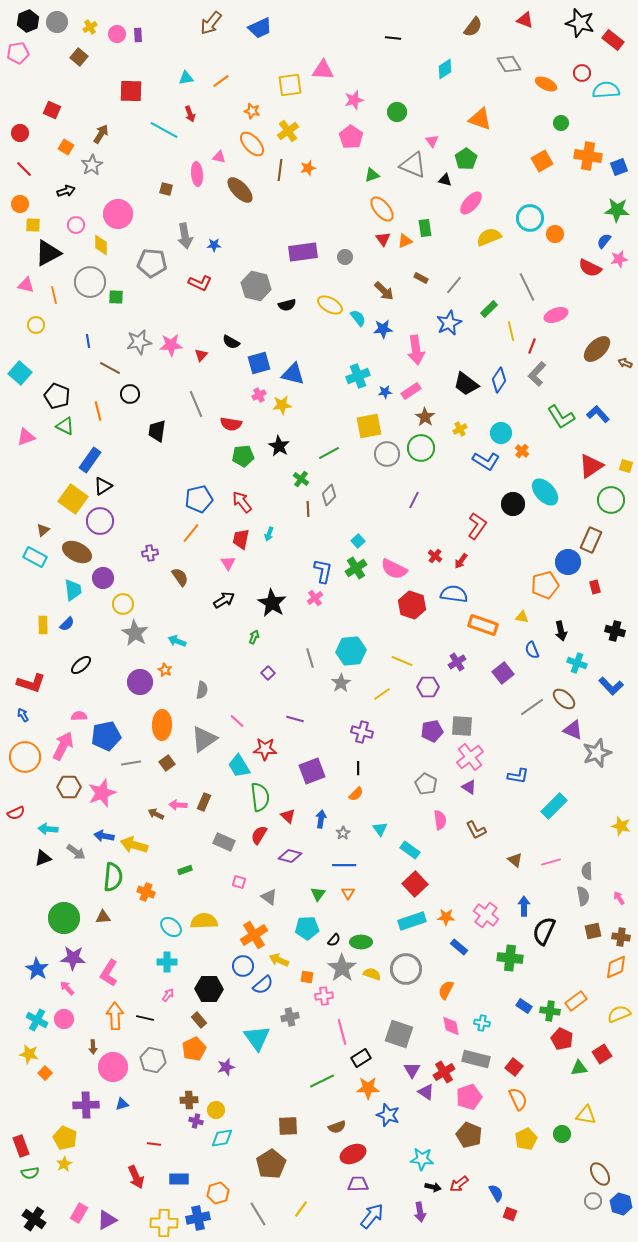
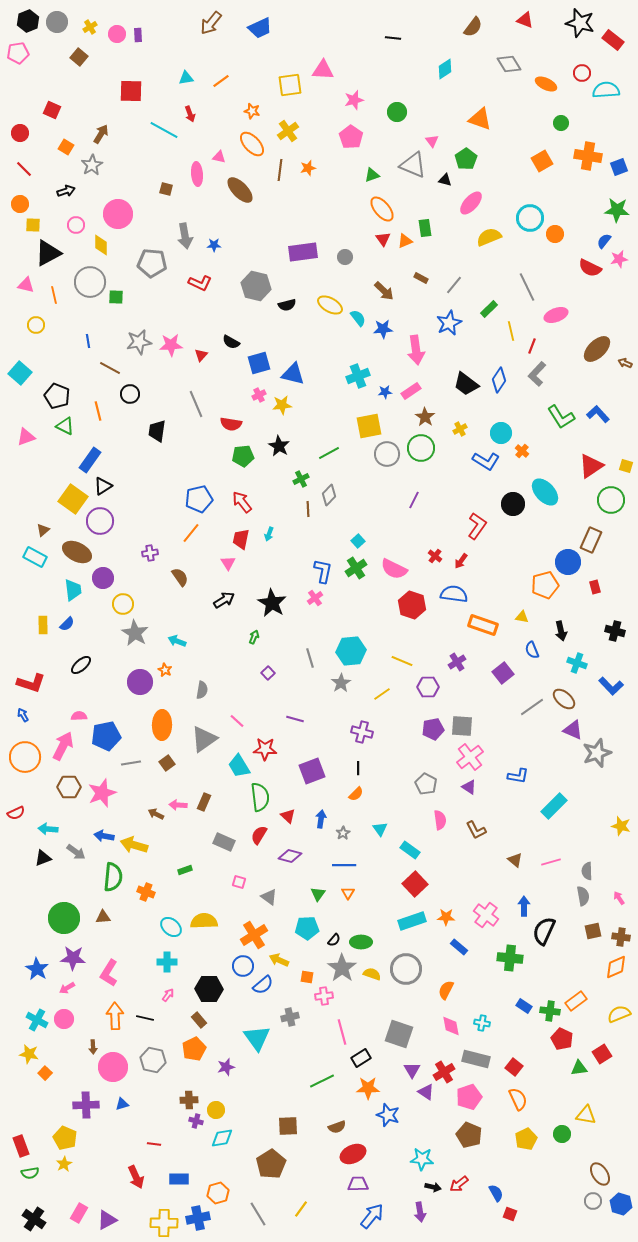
green cross at (301, 479): rotated 28 degrees clockwise
purple pentagon at (432, 731): moved 1 px right, 2 px up
pink arrow at (67, 988): rotated 77 degrees counterclockwise
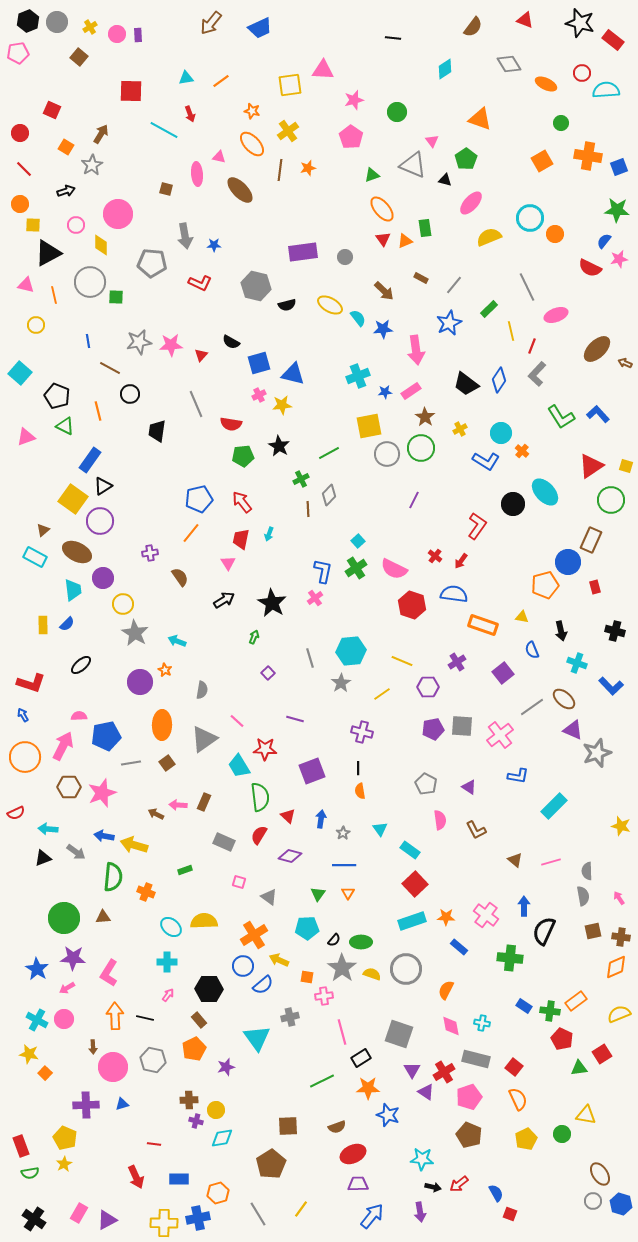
pink cross at (470, 757): moved 30 px right, 22 px up
orange semicircle at (356, 794): moved 4 px right, 3 px up; rotated 126 degrees clockwise
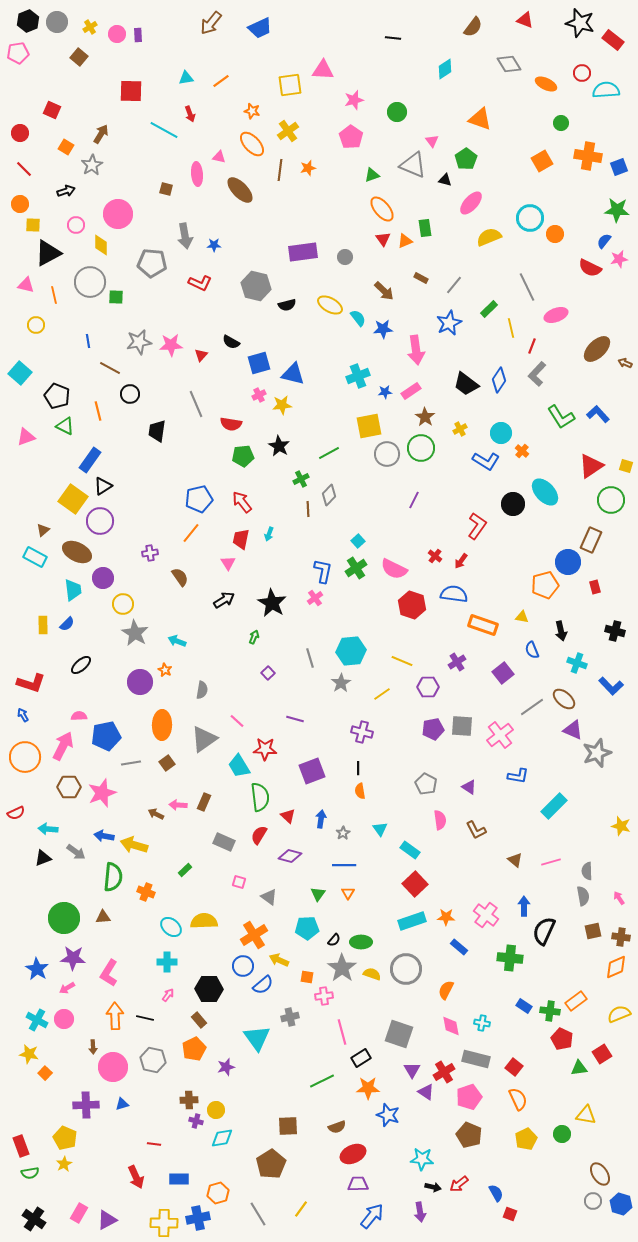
yellow line at (511, 331): moved 3 px up
green rectangle at (185, 870): rotated 24 degrees counterclockwise
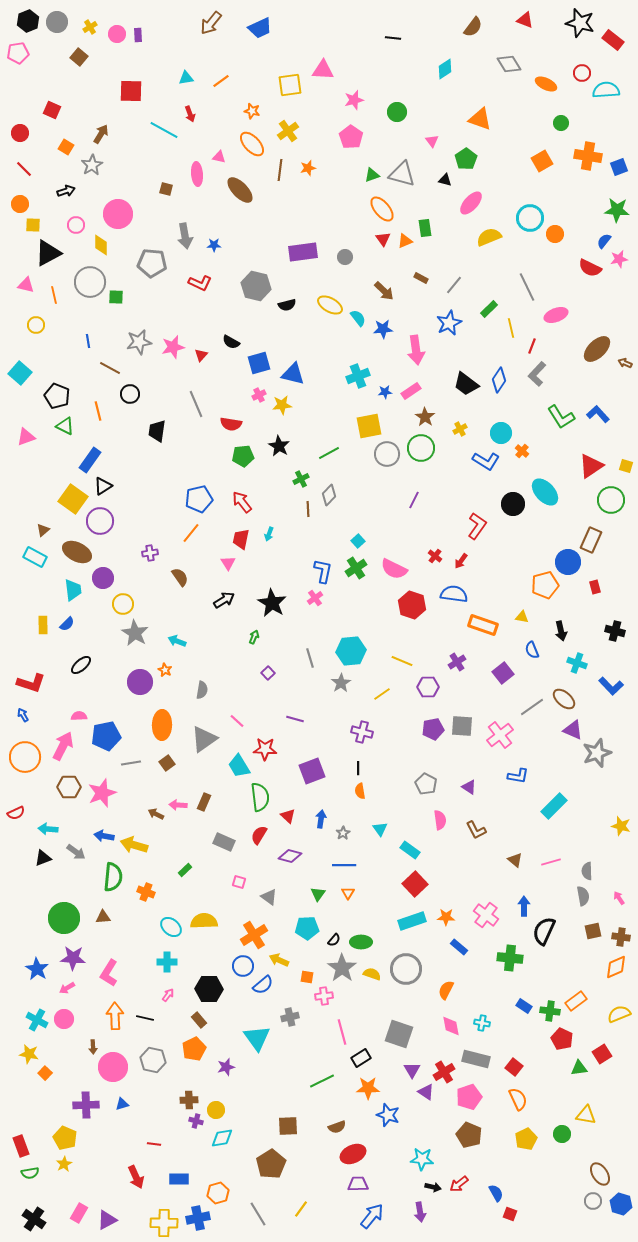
gray triangle at (413, 165): moved 11 px left, 9 px down; rotated 8 degrees counterclockwise
pink star at (171, 345): moved 2 px right, 2 px down; rotated 10 degrees counterclockwise
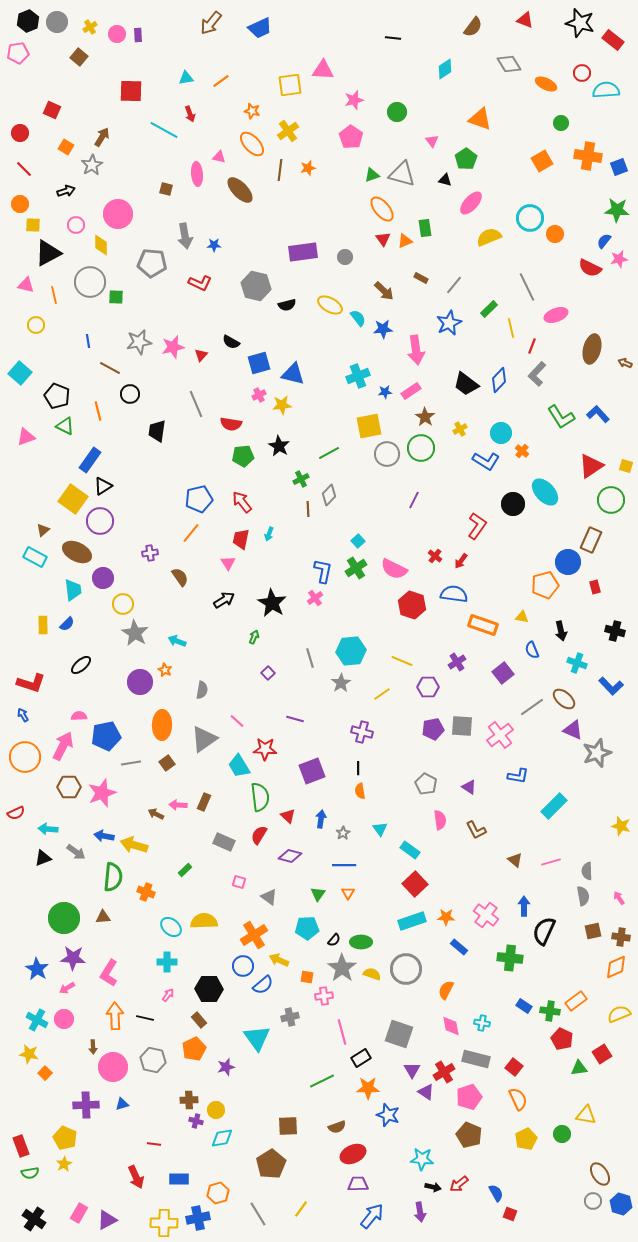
brown arrow at (101, 134): moved 1 px right, 3 px down
brown ellipse at (597, 349): moved 5 px left; rotated 32 degrees counterclockwise
blue diamond at (499, 380): rotated 10 degrees clockwise
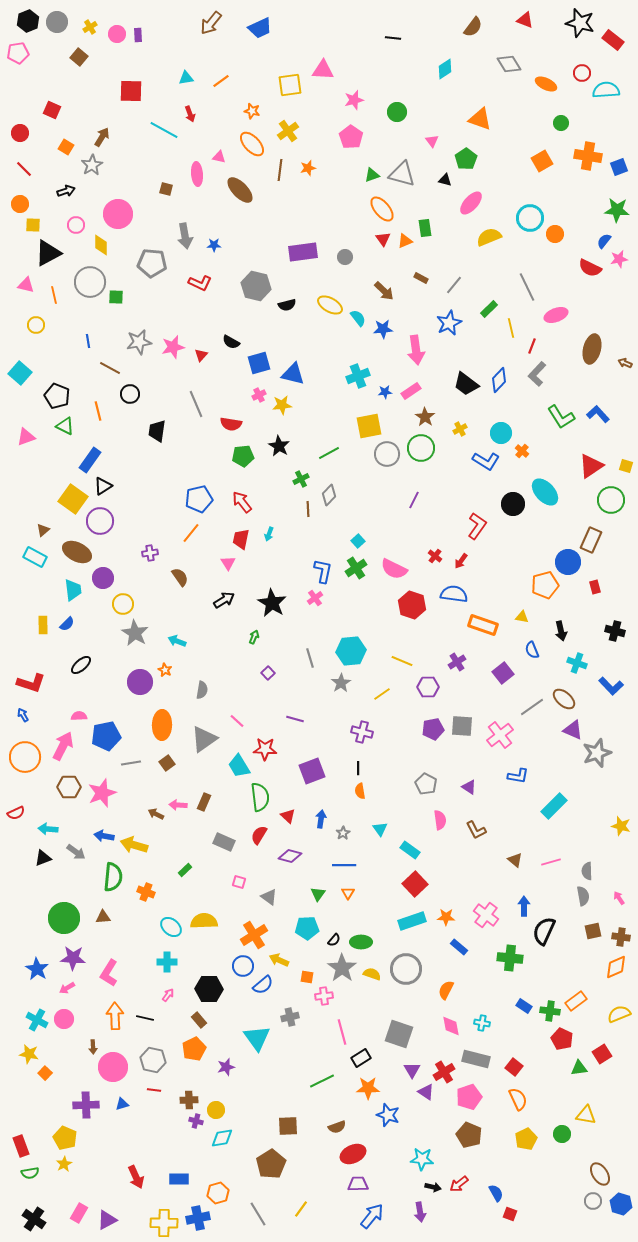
red line at (154, 1144): moved 54 px up
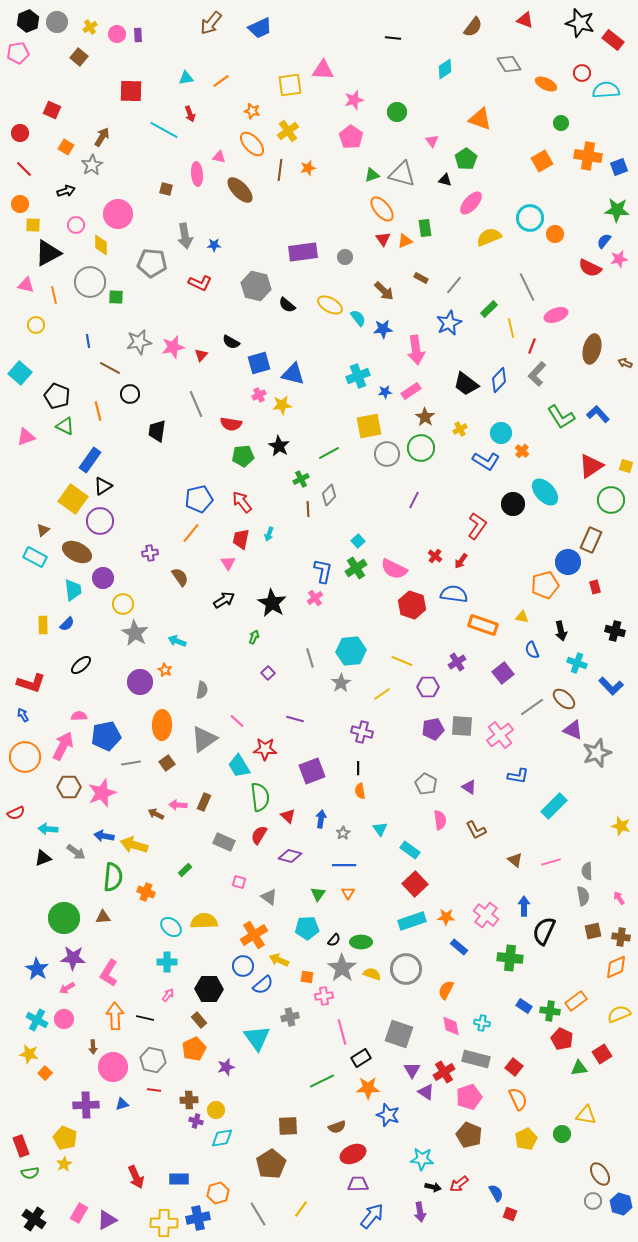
black semicircle at (287, 305): rotated 54 degrees clockwise
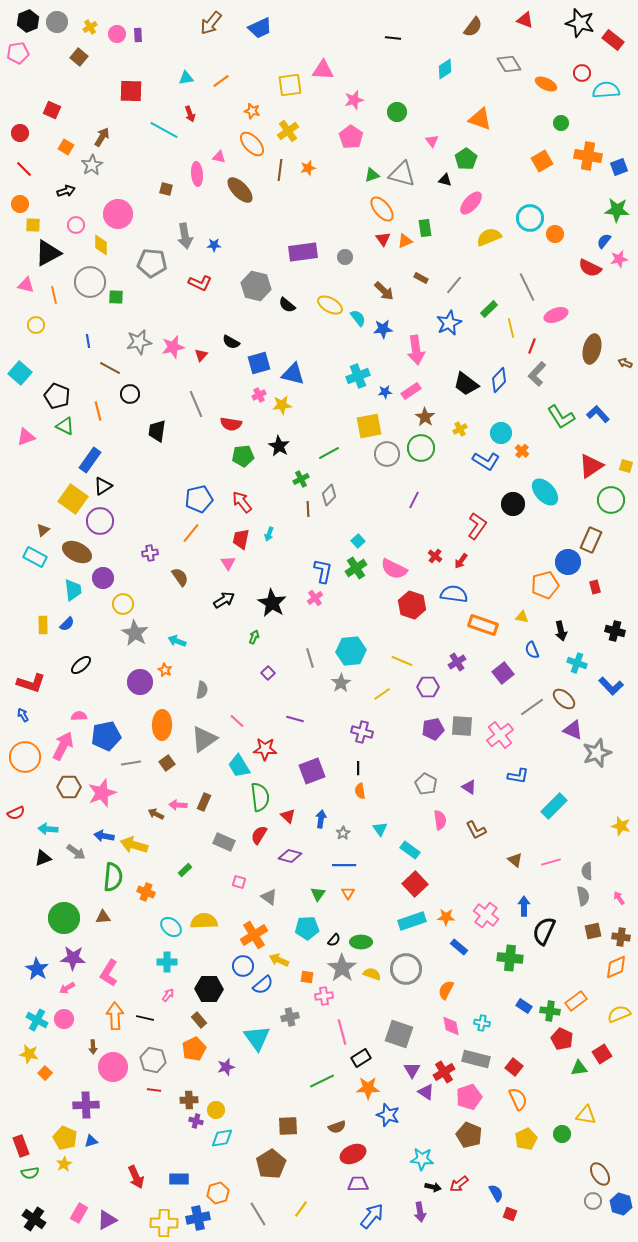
blue triangle at (122, 1104): moved 31 px left, 37 px down
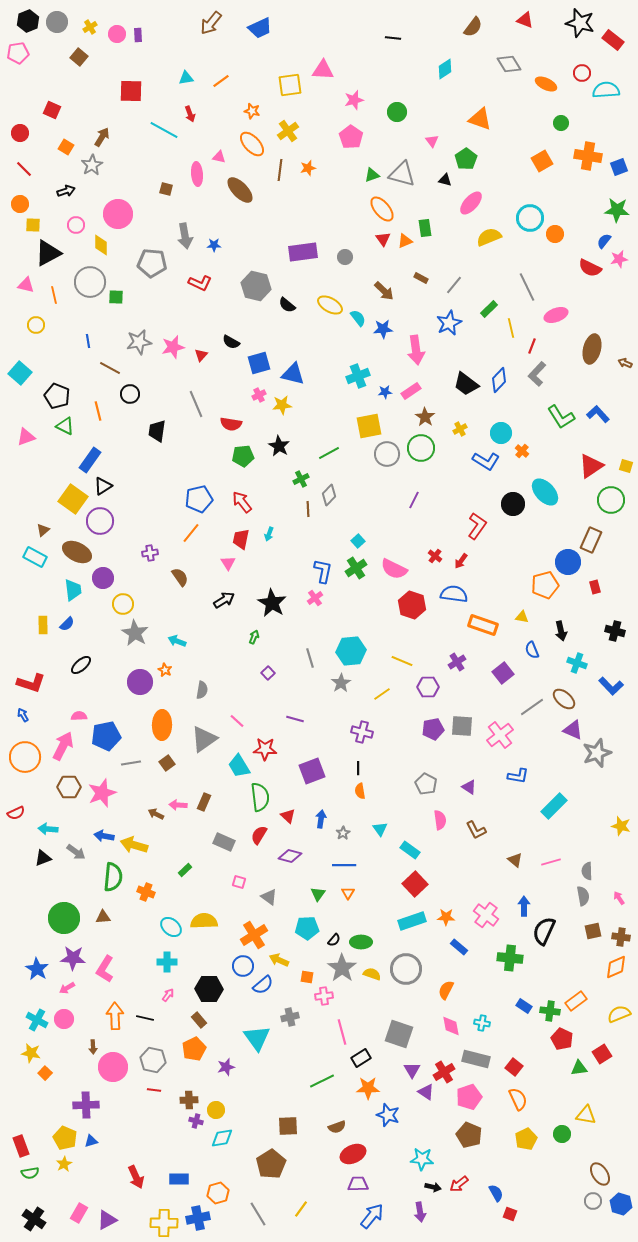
pink L-shape at (109, 973): moved 4 px left, 4 px up
yellow star at (29, 1054): moved 2 px right, 1 px up
